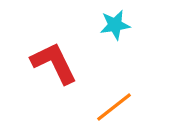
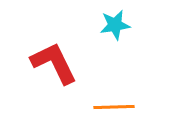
orange line: rotated 36 degrees clockwise
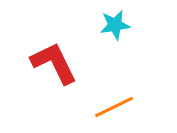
orange line: rotated 24 degrees counterclockwise
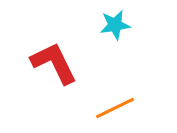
orange line: moved 1 px right, 1 px down
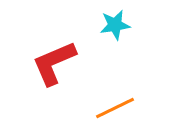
red L-shape: rotated 87 degrees counterclockwise
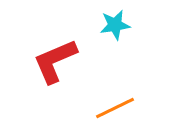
red L-shape: moved 1 px right, 2 px up
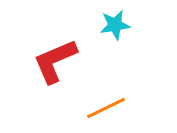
orange line: moved 9 px left
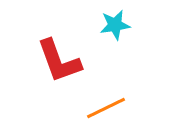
red L-shape: moved 4 px right; rotated 87 degrees counterclockwise
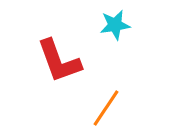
orange line: rotated 30 degrees counterclockwise
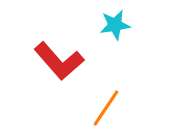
red L-shape: rotated 21 degrees counterclockwise
